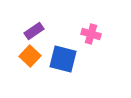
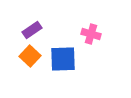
purple rectangle: moved 2 px left, 1 px up
blue square: rotated 16 degrees counterclockwise
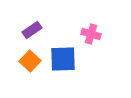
orange square: moved 5 px down
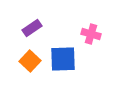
purple rectangle: moved 2 px up
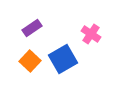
pink cross: rotated 18 degrees clockwise
blue square: rotated 28 degrees counterclockwise
